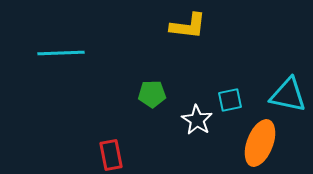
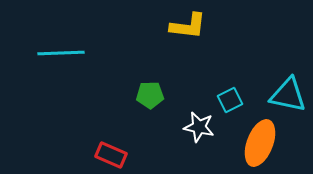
green pentagon: moved 2 px left, 1 px down
cyan square: rotated 15 degrees counterclockwise
white star: moved 2 px right, 7 px down; rotated 20 degrees counterclockwise
red rectangle: rotated 56 degrees counterclockwise
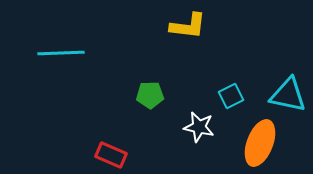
cyan square: moved 1 px right, 4 px up
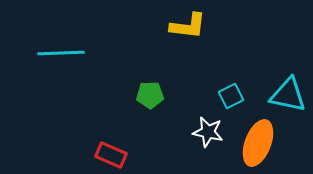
white star: moved 9 px right, 5 px down
orange ellipse: moved 2 px left
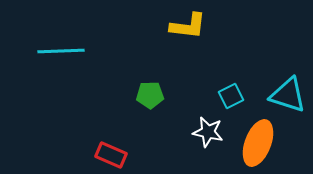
cyan line: moved 2 px up
cyan triangle: rotated 6 degrees clockwise
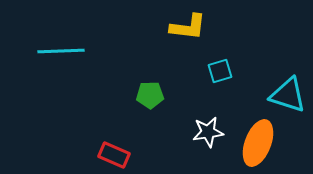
yellow L-shape: moved 1 px down
cyan square: moved 11 px left, 25 px up; rotated 10 degrees clockwise
white star: rotated 20 degrees counterclockwise
red rectangle: moved 3 px right
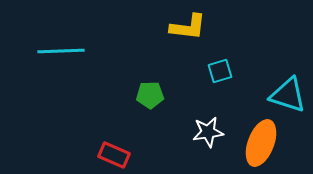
orange ellipse: moved 3 px right
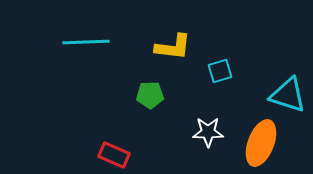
yellow L-shape: moved 15 px left, 20 px down
cyan line: moved 25 px right, 9 px up
white star: rotated 8 degrees clockwise
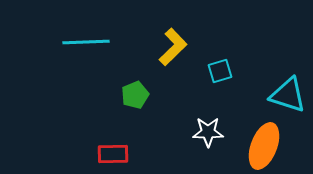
yellow L-shape: rotated 51 degrees counterclockwise
green pentagon: moved 15 px left; rotated 20 degrees counterclockwise
orange ellipse: moved 3 px right, 3 px down
red rectangle: moved 1 px left, 1 px up; rotated 24 degrees counterclockwise
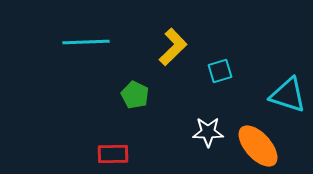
green pentagon: rotated 24 degrees counterclockwise
orange ellipse: moved 6 px left; rotated 63 degrees counterclockwise
